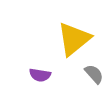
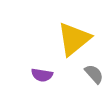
purple semicircle: moved 2 px right
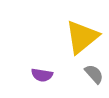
yellow triangle: moved 8 px right, 2 px up
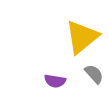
purple semicircle: moved 13 px right, 6 px down
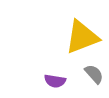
yellow triangle: rotated 18 degrees clockwise
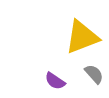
purple semicircle: rotated 25 degrees clockwise
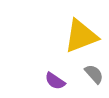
yellow triangle: moved 1 px left, 1 px up
